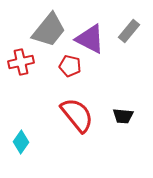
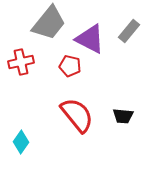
gray trapezoid: moved 7 px up
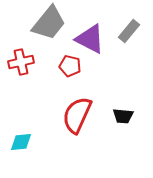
red semicircle: rotated 117 degrees counterclockwise
cyan diamond: rotated 50 degrees clockwise
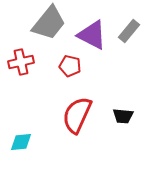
purple triangle: moved 2 px right, 4 px up
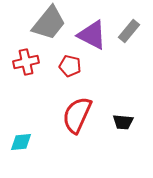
red cross: moved 5 px right
black trapezoid: moved 6 px down
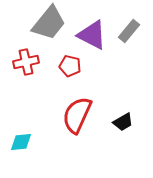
black trapezoid: rotated 35 degrees counterclockwise
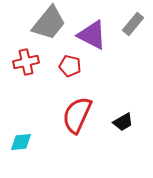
gray rectangle: moved 4 px right, 7 px up
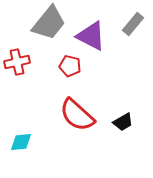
purple triangle: moved 1 px left, 1 px down
red cross: moved 9 px left
red semicircle: rotated 72 degrees counterclockwise
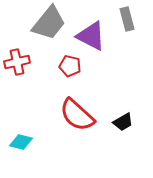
gray rectangle: moved 6 px left, 5 px up; rotated 55 degrees counterclockwise
cyan diamond: rotated 20 degrees clockwise
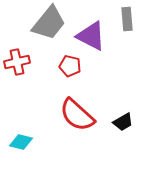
gray rectangle: rotated 10 degrees clockwise
